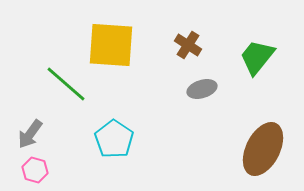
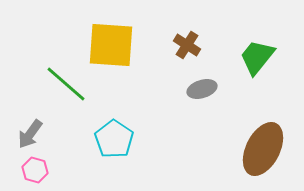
brown cross: moved 1 px left
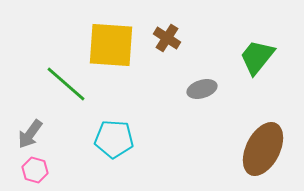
brown cross: moved 20 px left, 7 px up
cyan pentagon: rotated 30 degrees counterclockwise
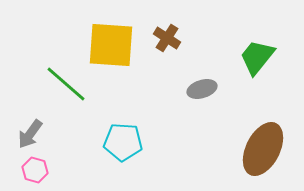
cyan pentagon: moved 9 px right, 3 px down
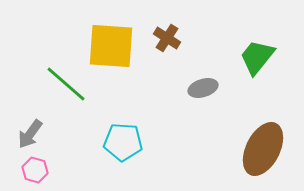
yellow square: moved 1 px down
gray ellipse: moved 1 px right, 1 px up
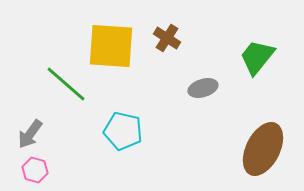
cyan pentagon: moved 11 px up; rotated 9 degrees clockwise
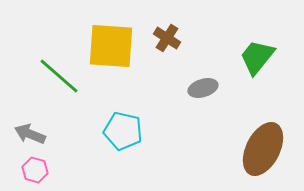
green line: moved 7 px left, 8 px up
gray arrow: rotated 76 degrees clockwise
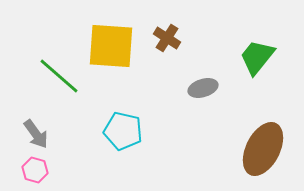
gray arrow: moved 6 px right; rotated 148 degrees counterclockwise
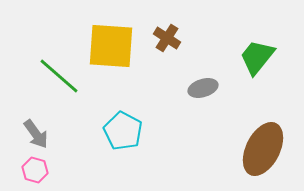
cyan pentagon: rotated 15 degrees clockwise
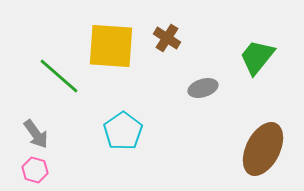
cyan pentagon: rotated 9 degrees clockwise
